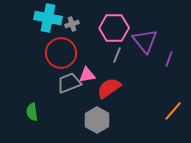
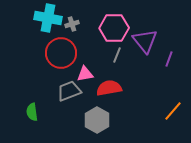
pink triangle: moved 2 px left, 1 px up
gray trapezoid: moved 8 px down
red semicircle: rotated 25 degrees clockwise
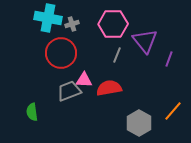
pink hexagon: moved 1 px left, 4 px up
pink triangle: moved 1 px left, 6 px down; rotated 12 degrees clockwise
gray hexagon: moved 42 px right, 3 px down
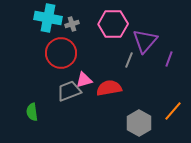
purple triangle: rotated 20 degrees clockwise
gray line: moved 12 px right, 5 px down
pink triangle: rotated 18 degrees counterclockwise
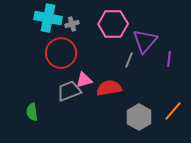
purple line: rotated 14 degrees counterclockwise
gray hexagon: moved 6 px up
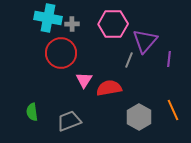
gray cross: rotated 16 degrees clockwise
pink triangle: rotated 42 degrees counterclockwise
gray trapezoid: moved 30 px down
orange line: moved 1 px up; rotated 65 degrees counterclockwise
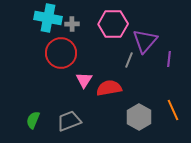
green semicircle: moved 1 px right, 8 px down; rotated 30 degrees clockwise
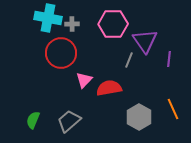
purple triangle: rotated 16 degrees counterclockwise
pink triangle: rotated 12 degrees clockwise
orange line: moved 1 px up
gray trapezoid: rotated 20 degrees counterclockwise
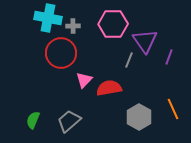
gray cross: moved 1 px right, 2 px down
purple line: moved 2 px up; rotated 14 degrees clockwise
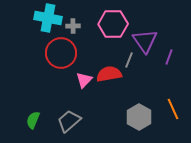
red semicircle: moved 14 px up
